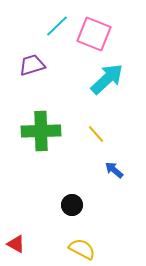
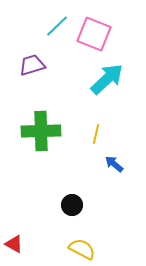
yellow line: rotated 54 degrees clockwise
blue arrow: moved 6 px up
red triangle: moved 2 px left
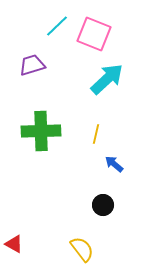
black circle: moved 31 px right
yellow semicircle: rotated 24 degrees clockwise
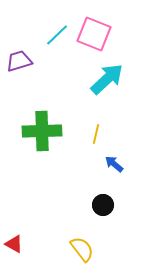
cyan line: moved 9 px down
purple trapezoid: moved 13 px left, 4 px up
green cross: moved 1 px right
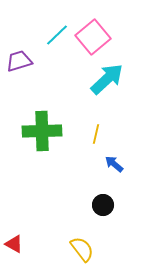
pink square: moved 1 px left, 3 px down; rotated 28 degrees clockwise
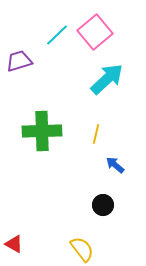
pink square: moved 2 px right, 5 px up
blue arrow: moved 1 px right, 1 px down
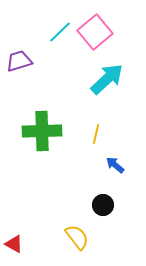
cyan line: moved 3 px right, 3 px up
yellow semicircle: moved 5 px left, 12 px up
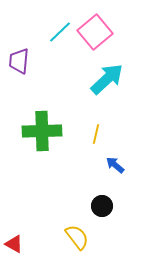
purple trapezoid: rotated 68 degrees counterclockwise
black circle: moved 1 px left, 1 px down
